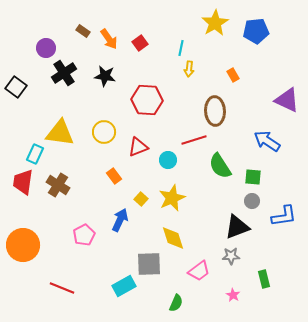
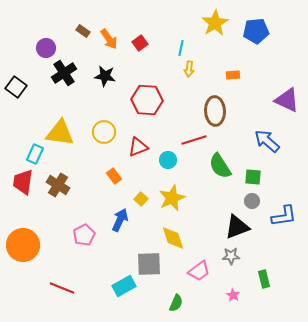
orange rectangle at (233, 75): rotated 64 degrees counterclockwise
blue arrow at (267, 141): rotated 8 degrees clockwise
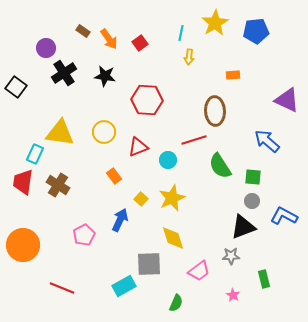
cyan line at (181, 48): moved 15 px up
yellow arrow at (189, 69): moved 12 px up
blue L-shape at (284, 216): rotated 144 degrees counterclockwise
black triangle at (237, 227): moved 6 px right
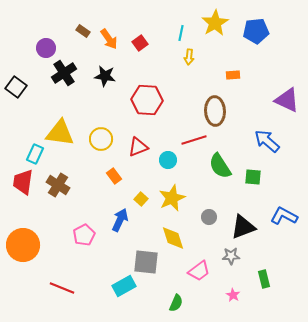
yellow circle at (104, 132): moved 3 px left, 7 px down
gray circle at (252, 201): moved 43 px left, 16 px down
gray square at (149, 264): moved 3 px left, 2 px up; rotated 8 degrees clockwise
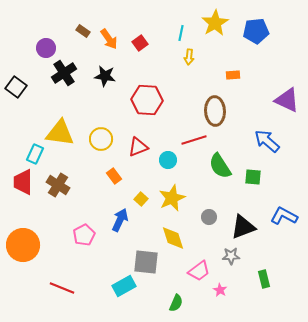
red trapezoid at (23, 182): rotated 8 degrees counterclockwise
pink star at (233, 295): moved 13 px left, 5 px up
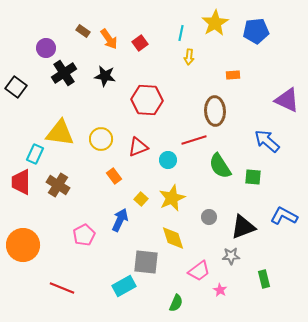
red trapezoid at (23, 182): moved 2 px left
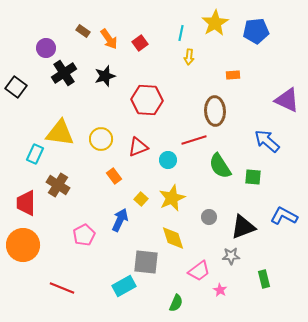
black star at (105, 76): rotated 25 degrees counterclockwise
red trapezoid at (21, 182): moved 5 px right, 21 px down
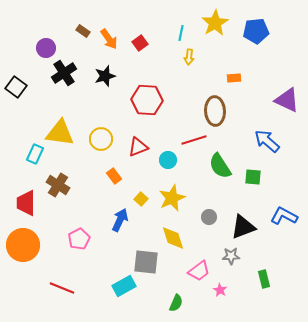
orange rectangle at (233, 75): moved 1 px right, 3 px down
pink pentagon at (84, 235): moved 5 px left, 4 px down
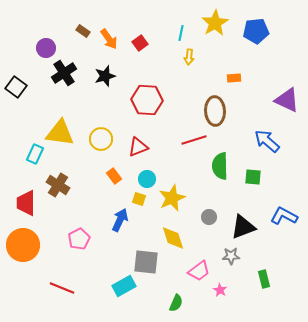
cyan circle at (168, 160): moved 21 px left, 19 px down
green semicircle at (220, 166): rotated 32 degrees clockwise
yellow square at (141, 199): moved 2 px left; rotated 24 degrees counterclockwise
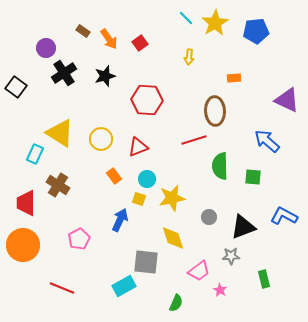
cyan line at (181, 33): moved 5 px right, 15 px up; rotated 56 degrees counterclockwise
yellow triangle at (60, 133): rotated 24 degrees clockwise
yellow star at (172, 198): rotated 12 degrees clockwise
